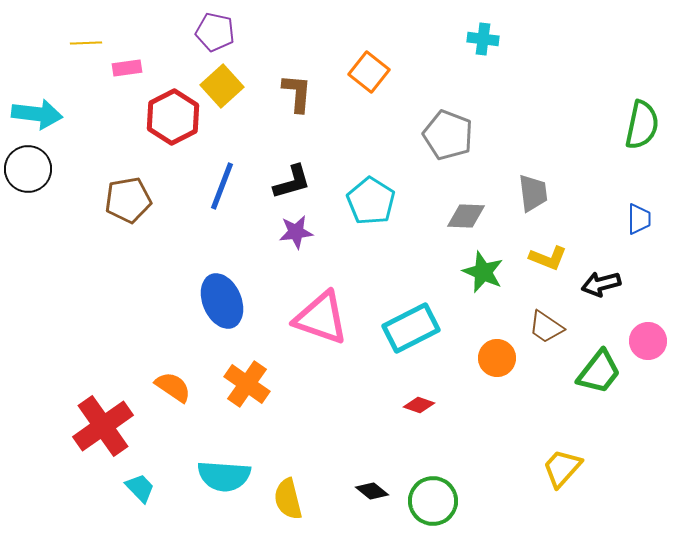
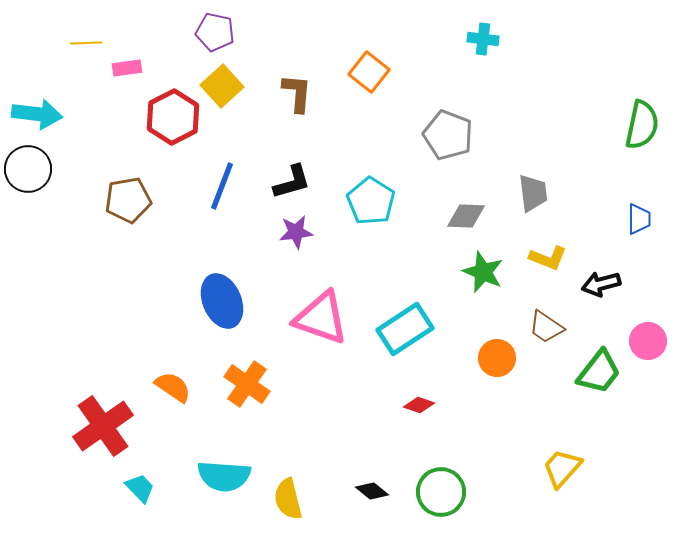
cyan rectangle: moved 6 px left, 1 px down; rotated 6 degrees counterclockwise
green circle: moved 8 px right, 9 px up
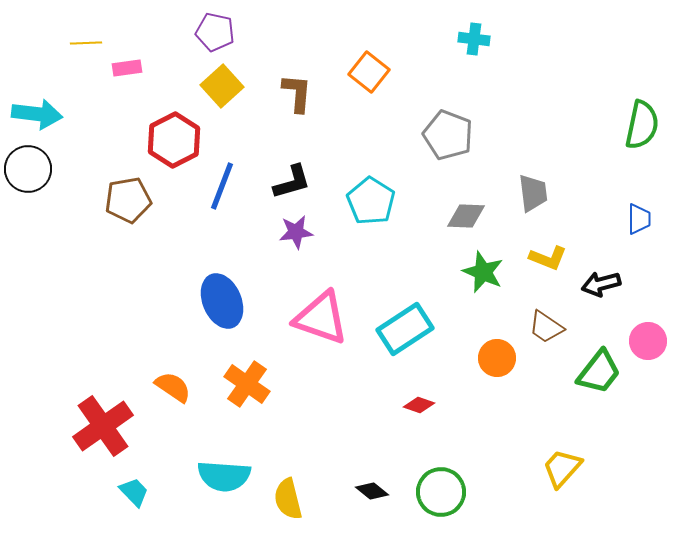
cyan cross: moved 9 px left
red hexagon: moved 1 px right, 23 px down
cyan trapezoid: moved 6 px left, 4 px down
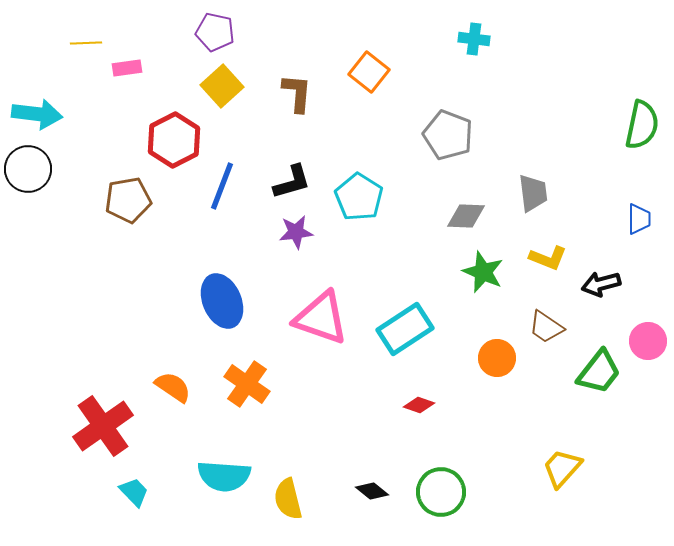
cyan pentagon: moved 12 px left, 4 px up
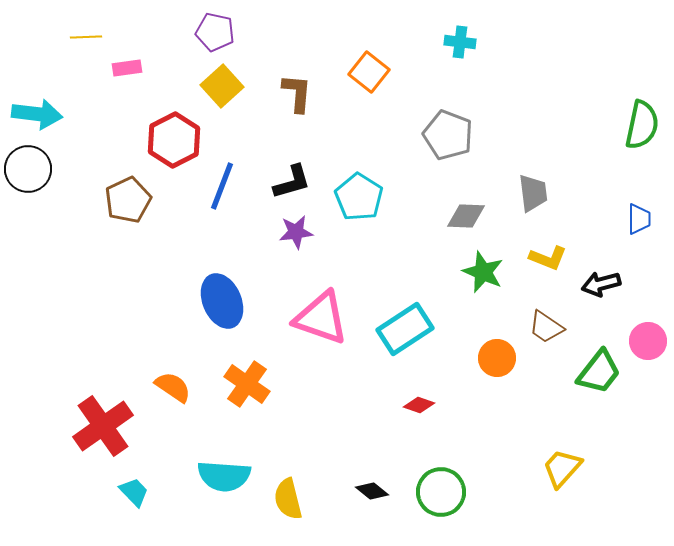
cyan cross: moved 14 px left, 3 px down
yellow line: moved 6 px up
brown pentagon: rotated 15 degrees counterclockwise
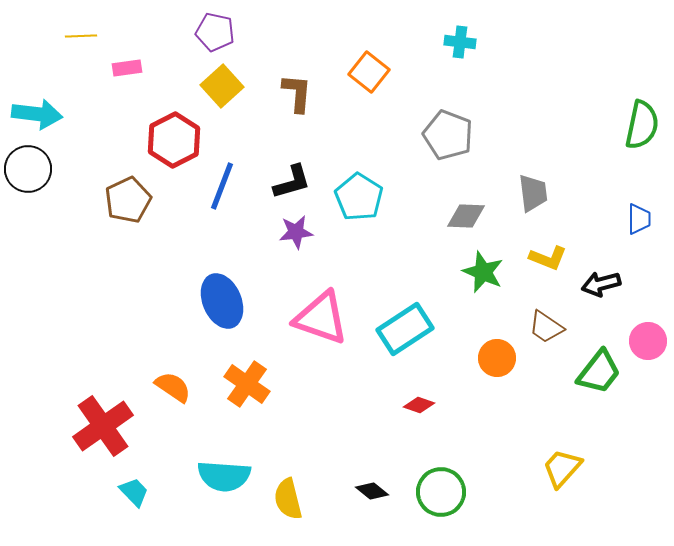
yellow line: moved 5 px left, 1 px up
